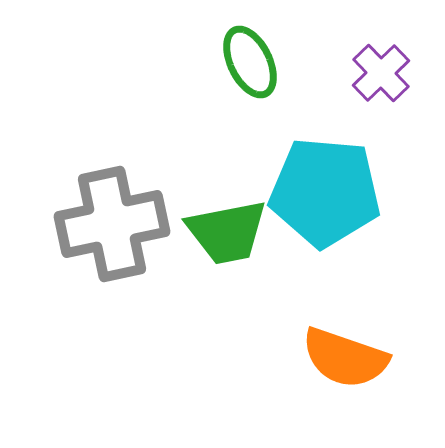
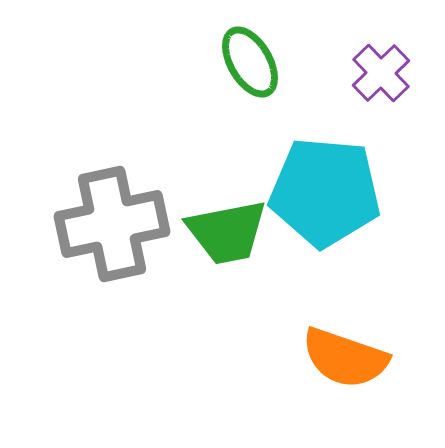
green ellipse: rotated 4 degrees counterclockwise
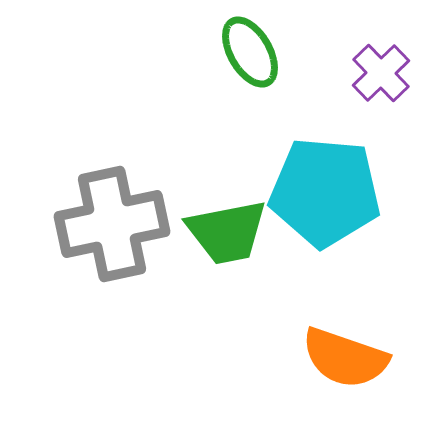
green ellipse: moved 10 px up
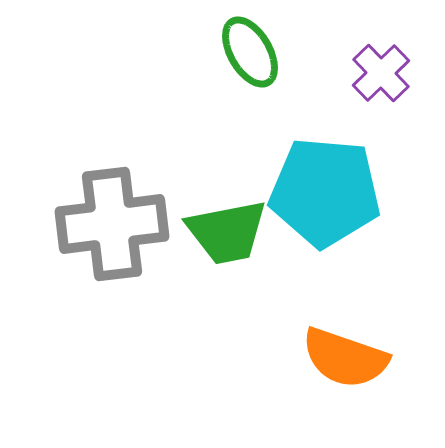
gray cross: rotated 5 degrees clockwise
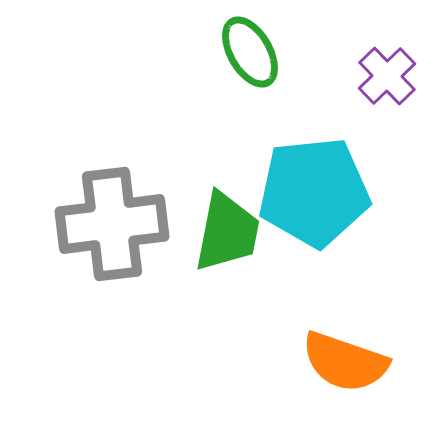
purple cross: moved 6 px right, 3 px down
cyan pentagon: moved 11 px left; rotated 11 degrees counterclockwise
green trapezoid: rotated 68 degrees counterclockwise
orange semicircle: moved 4 px down
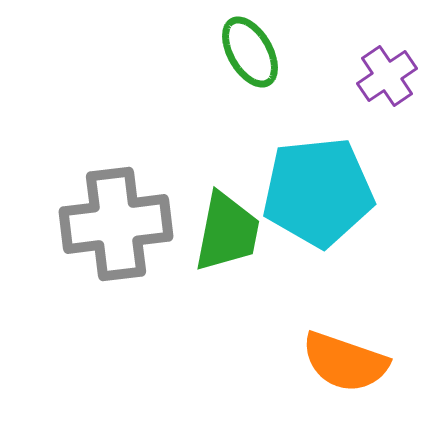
purple cross: rotated 10 degrees clockwise
cyan pentagon: moved 4 px right
gray cross: moved 4 px right
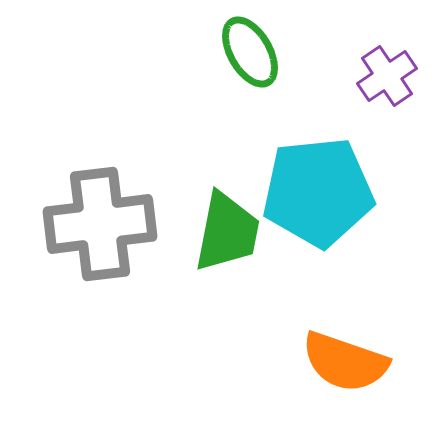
gray cross: moved 16 px left
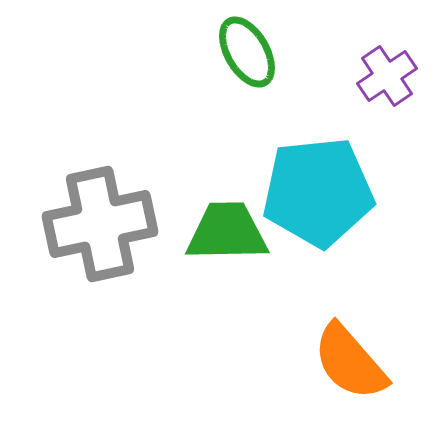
green ellipse: moved 3 px left
gray cross: rotated 5 degrees counterclockwise
green trapezoid: rotated 102 degrees counterclockwise
orange semicircle: moved 5 px right; rotated 30 degrees clockwise
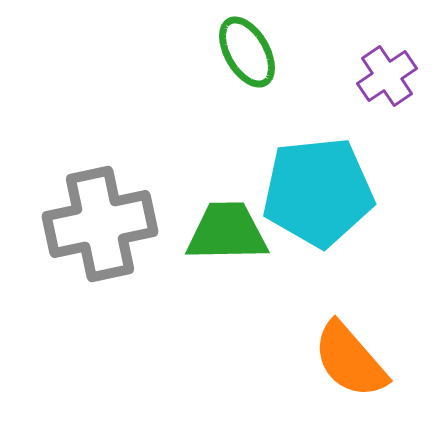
orange semicircle: moved 2 px up
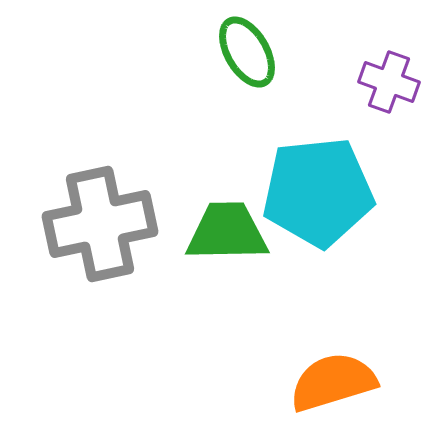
purple cross: moved 2 px right, 6 px down; rotated 36 degrees counterclockwise
orange semicircle: moved 17 px left, 22 px down; rotated 114 degrees clockwise
